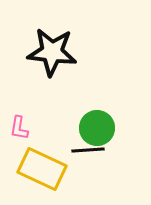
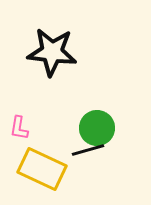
black line: rotated 12 degrees counterclockwise
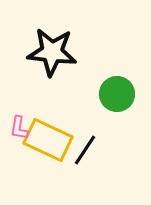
green circle: moved 20 px right, 34 px up
black line: moved 3 px left; rotated 40 degrees counterclockwise
yellow rectangle: moved 6 px right, 29 px up
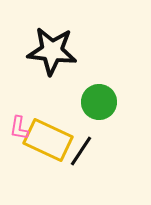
black star: moved 1 px up
green circle: moved 18 px left, 8 px down
black line: moved 4 px left, 1 px down
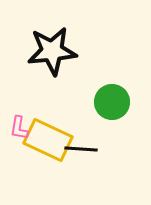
black star: rotated 12 degrees counterclockwise
green circle: moved 13 px right
black line: moved 2 px up; rotated 60 degrees clockwise
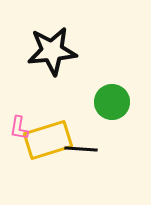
yellow rectangle: rotated 42 degrees counterclockwise
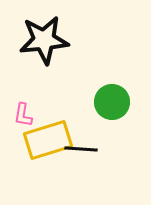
black star: moved 8 px left, 11 px up
pink L-shape: moved 4 px right, 13 px up
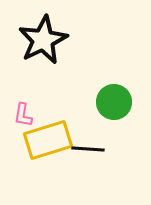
black star: moved 1 px left; rotated 21 degrees counterclockwise
green circle: moved 2 px right
black line: moved 7 px right
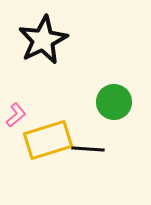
pink L-shape: moved 7 px left; rotated 140 degrees counterclockwise
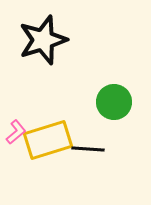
black star: rotated 9 degrees clockwise
pink L-shape: moved 17 px down
